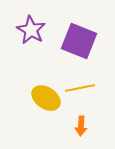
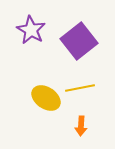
purple square: rotated 30 degrees clockwise
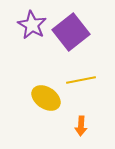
purple star: moved 1 px right, 5 px up
purple square: moved 8 px left, 9 px up
yellow line: moved 1 px right, 8 px up
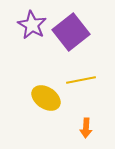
orange arrow: moved 5 px right, 2 px down
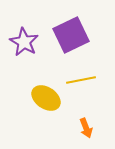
purple star: moved 8 px left, 17 px down
purple square: moved 3 px down; rotated 12 degrees clockwise
orange arrow: rotated 24 degrees counterclockwise
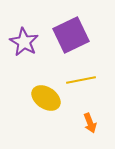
orange arrow: moved 4 px right, 5 px up
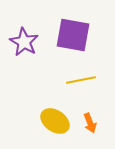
purple square: moved 2 px right; rotated 36 degrees clockwise
yellow ellipse: moved 9 px right, 23 px down
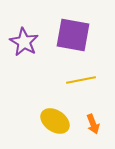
orange arrow: moved 3 px right, 1 px down
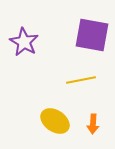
purple square: moved 19 px right
orange arrow: rotated 24 degrees clockwise
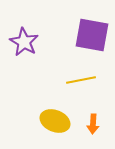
yellow ellipse: rotated 12 degrees counterclockwise
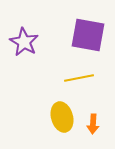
purple square: moved 4 px left
yellow line: moved 2 px left, 2 px up
yellow ellipse: moved 7 px right, 4 px up; rotated 52 degrees clockwise
